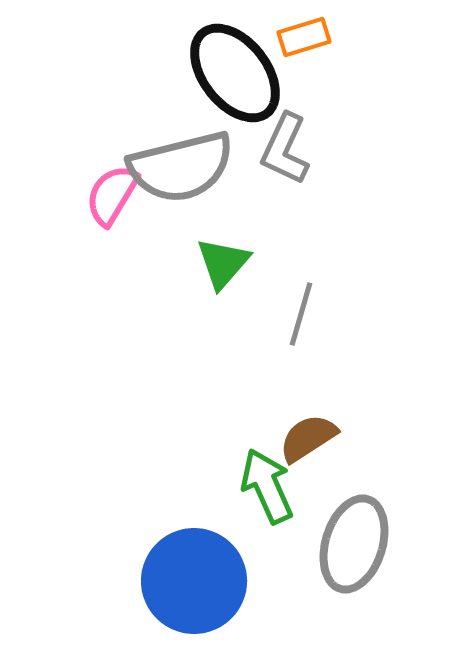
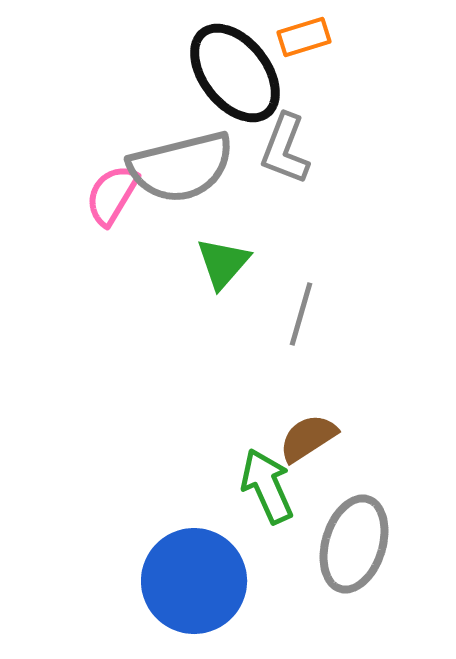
gray L-shape: rotated 4 degrees counterclockwise
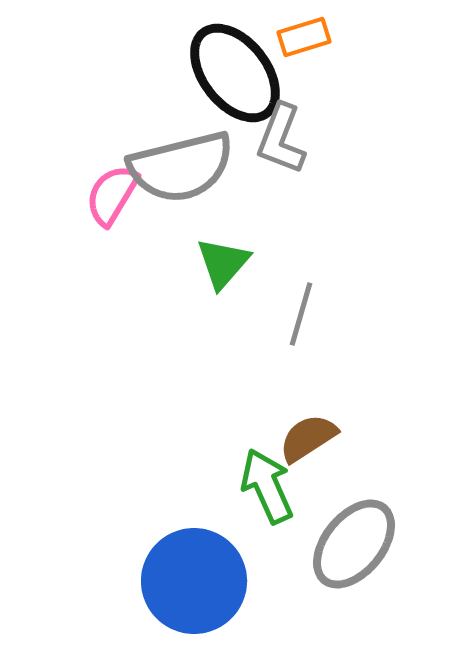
gray L-shape: moved 4 px left, 10 px up
gray ellipse: rotated 22 degrees clockwise
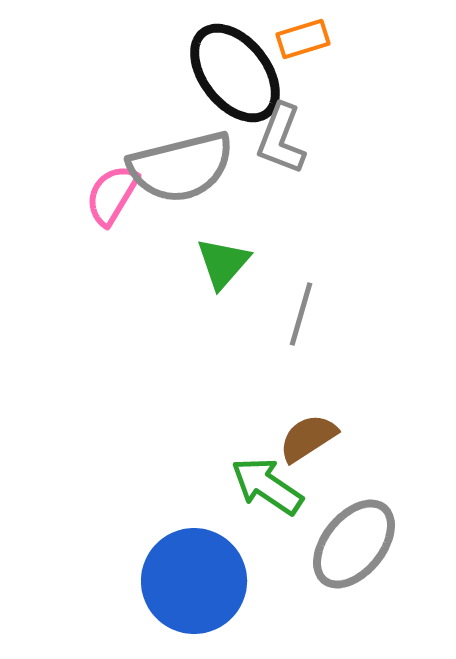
orange rectangle: moved 1 px left, 2 px down
green arrow: rotated 32 degrees counterclockwise
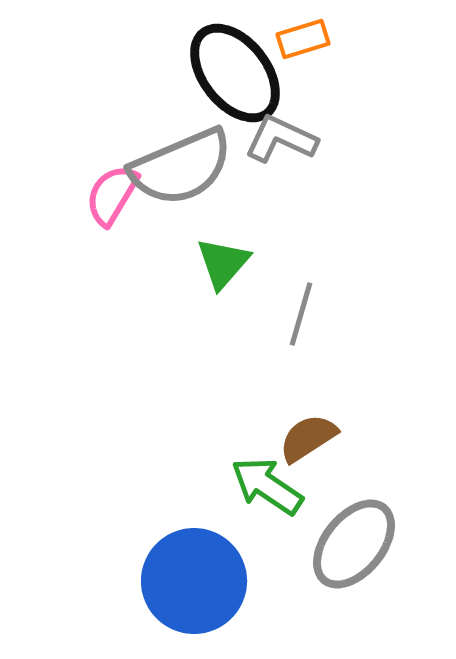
gray L-shape: rotated 94 degrees clockwise
gray semicircle: rotated 9 degrees counterclockwise
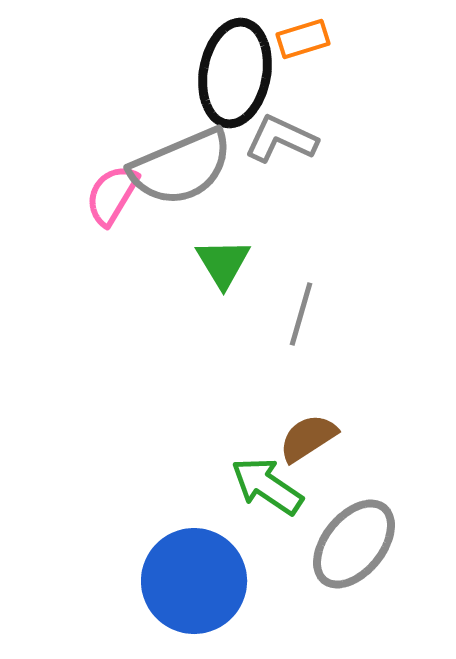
black ellipse: rotated 48 degrees clockwise
green triangle: rotated 12 degrees counterclockwise
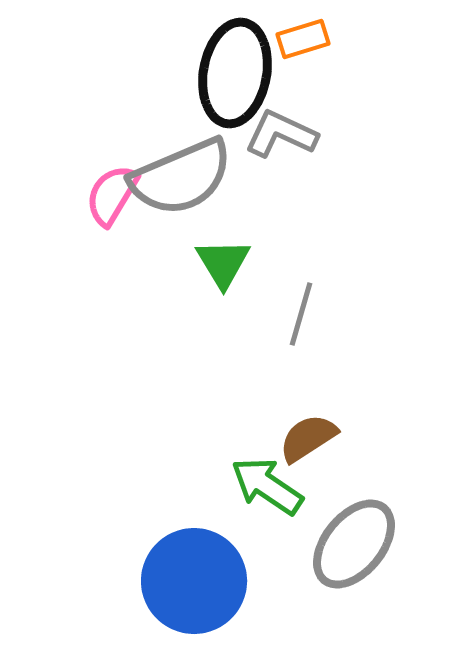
gray L-shape: moved 5 px up
gray semicircle: moved 10 px down
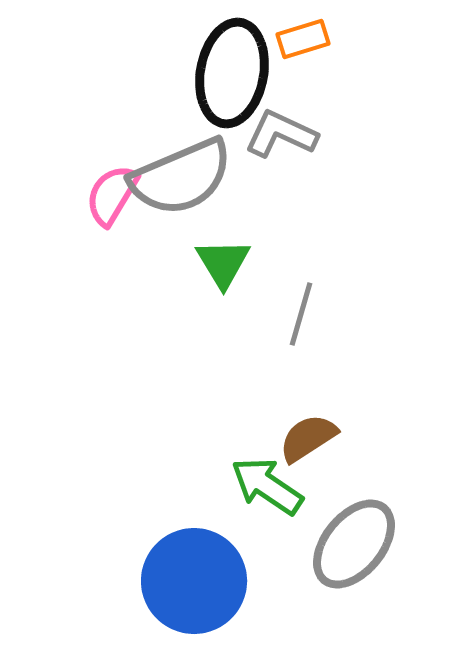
black ellipse: moved 3 px left
